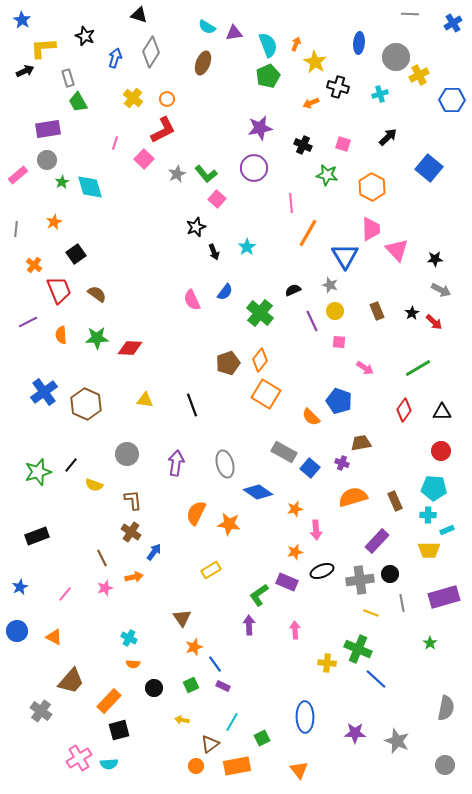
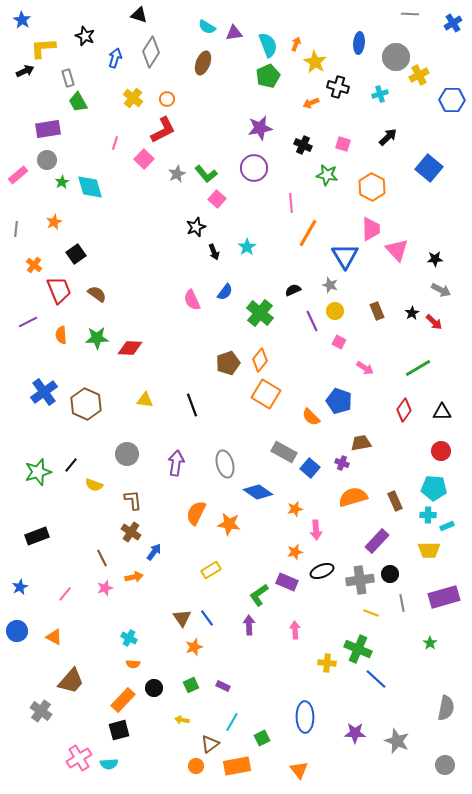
pink square at (339, 342): rotated 24 degrees clockwise
cyan rectangle at (447, 530): moved 4 px up
blue line at (215, 664): moved 8 px left, 46 px up
orange rectangle at (109, 701): moved 14 px right, 1 px up
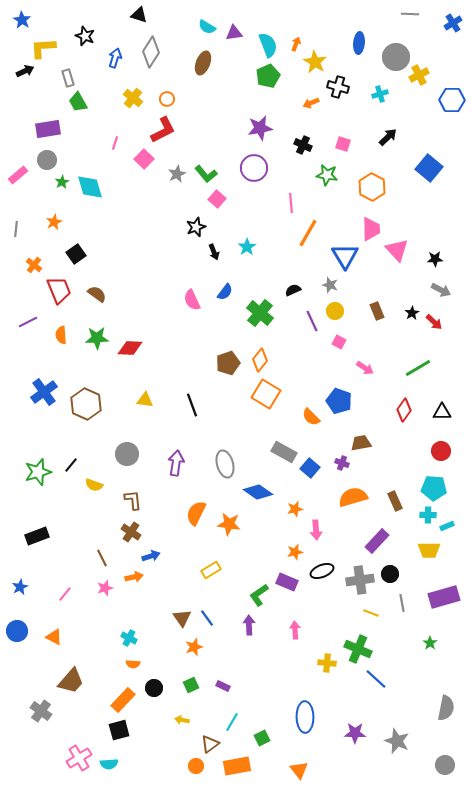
blue arrow at (154, 552): moved 3 px left, 4 px down; rotated 36 degrees clockwise
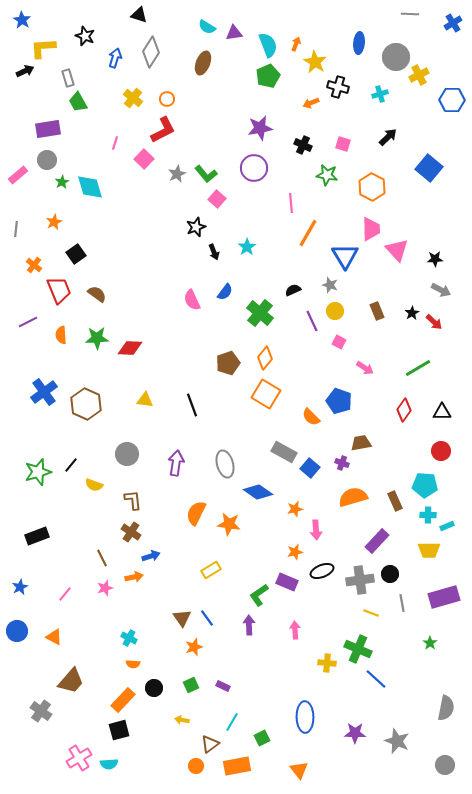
orange diamond at (260, 360): moved 5 px right, 2 px up
cyan pentagon at (434, 488): moved 9 px left, 3 px up
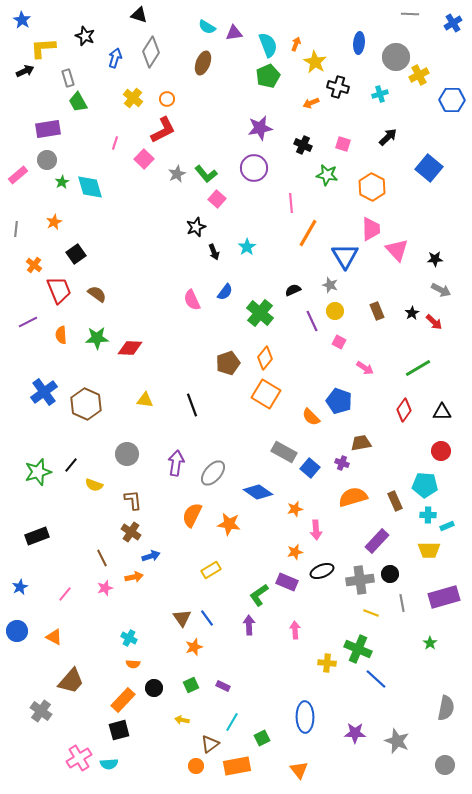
gray ellipse at (225, 464): moved 12 px left, 9 px down; rotated 56 degrees clockwise
orange semicircle at (196, 513): moved 4 px left, 2 px down
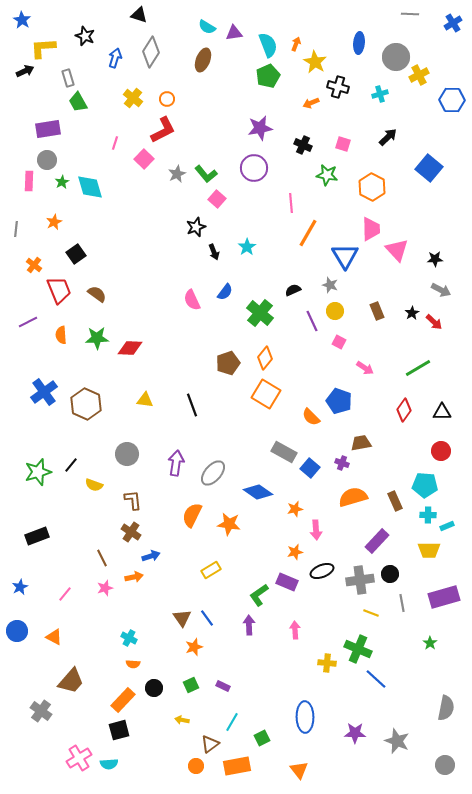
brown ellipse at (203, 63): moved 3 px up
pink rectangle at (18, 175): moved 11 px right, 6 px down; rotated 48 degrees counterclockwise
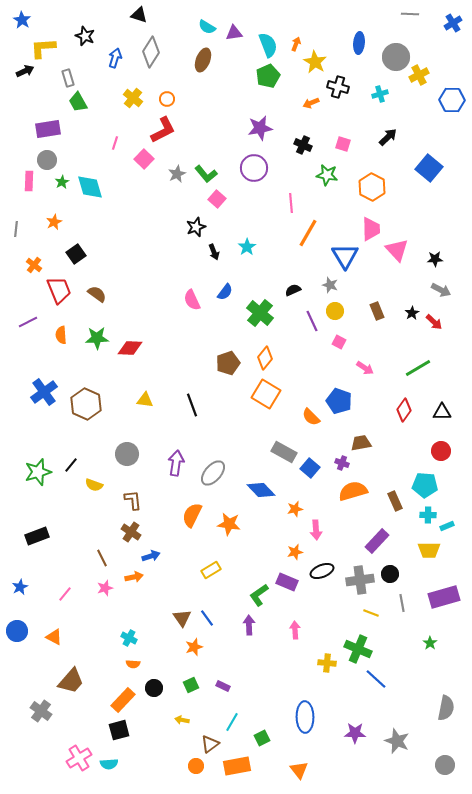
blue diamond at (258, 492): moved 3 px right, 2 px up; rotated 12 degrees clockwise
orange semicircle at (353, 497): moved 6 px up
